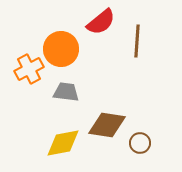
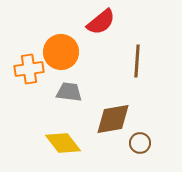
brown line: moved 20 px down
orange circle: moved 3 px down
orange cross: rotated 20 degrees clockwise
gray trapezoid: moved 3 px right
brown diamond: moved 6 px right, 6 px up; rotated 18 degrees counterclockwise
yellow diamond: rotated 63 degrees clockwise
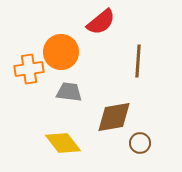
brown line: moved 1 px right
brown diamond: moved 1 px right, 2 px up
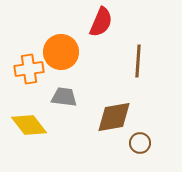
red semicircle: rotated 28 degrees counterclockwise
gray trapezoid: moved 5 px left, 5 px down
yellow diamond: moved 34 px left, 18 px up
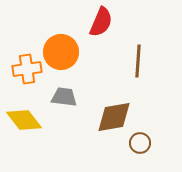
orange cross: moved 2 px left
yellow diamond: moved 5 px left, 5 px up
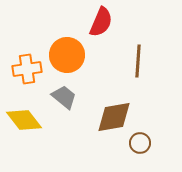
orange circle: moved 6 px right, 3 px down
gray trapezoid: rotated 32 degrees clockwise
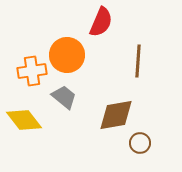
orange cross: moved 5 px right, 2 px down
brown diamond: moved 2 px right, 2 px up
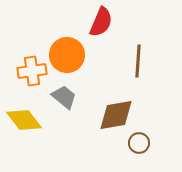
brown circle: moved 1 px left
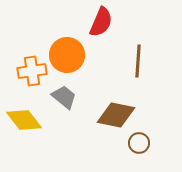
brown diamond: rotated 21 degrees clockwise
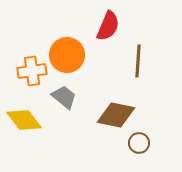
red semicircle: moved 7 px right, 4 px down
